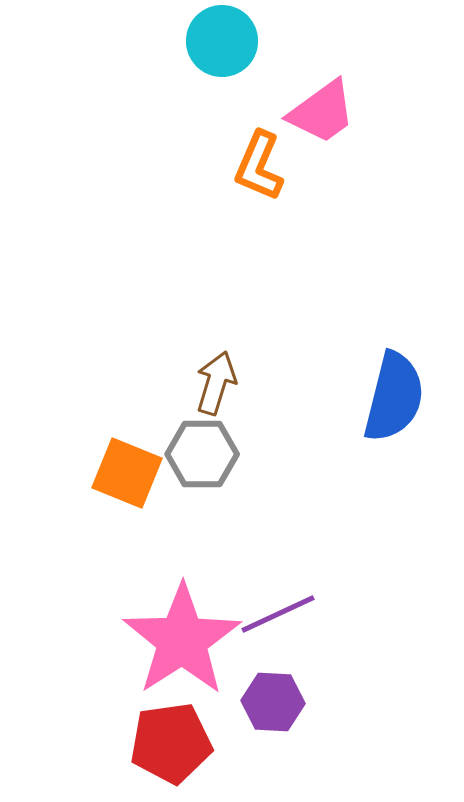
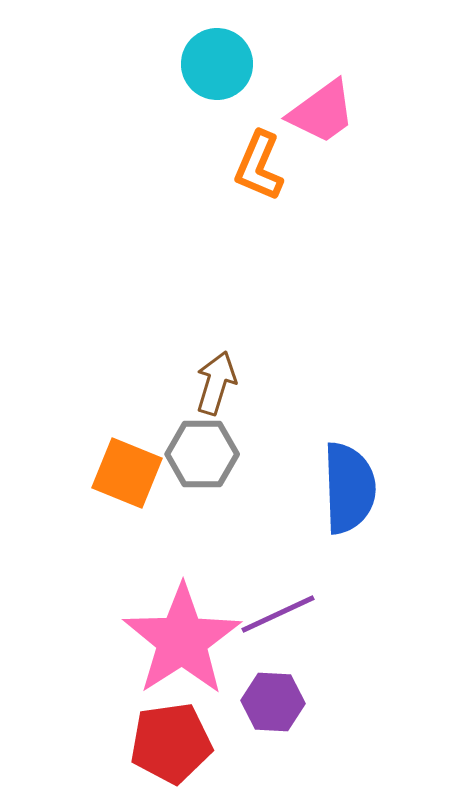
cyan circle: moved 5 px left, 23 px down
blue semicircle: moved 45 px left, 91 px down; rotated 16 degrees counterclockwise
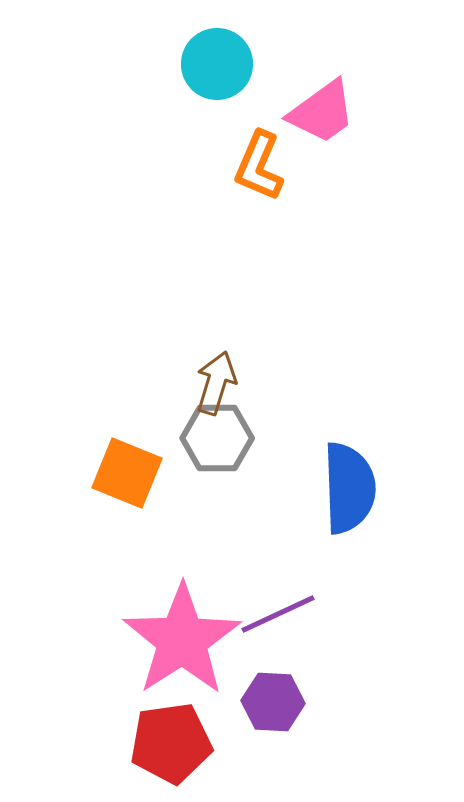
gray hexagon: moved 15 px right, 16 px up
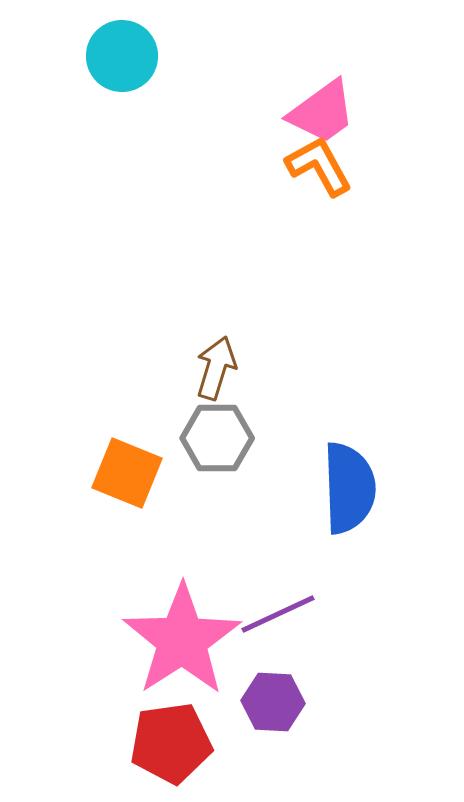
cyan circle: moved 95 px left, 8 px up
orange L-shape: moved 60 px right; rotated 128 degrees clockwise
brown arrow: moved 15 px up
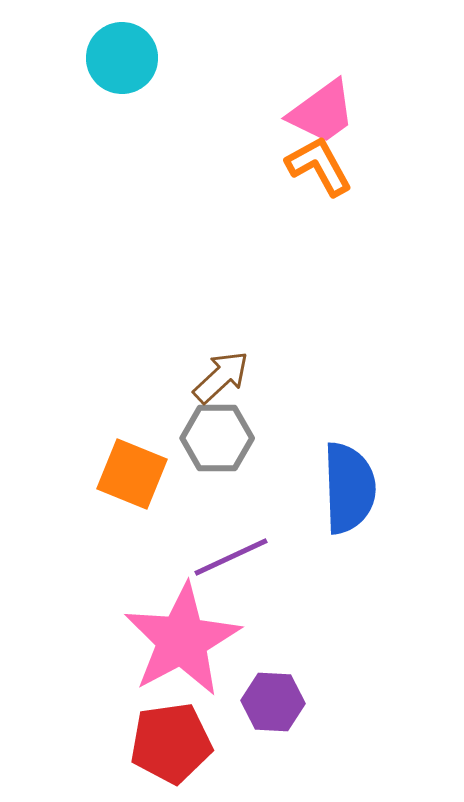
cyan circle: moved 2 px down
brown arrow: moved 5 px right, 9 px down; rotated 30 degrees clockwise
orange square: moved 5 px right, 1 px down
purple line: moved 47 px left, 57 px up
pink star: rotated 5 degrees clockwise
